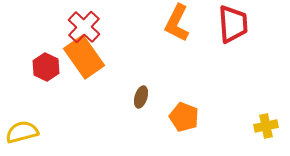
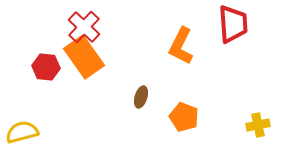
orange L-shape: moved 4 px right, 23 px down
red hexagon: rotated 20 degrees counterclockwise
yellow cross: moved 8 px left, 1 px up
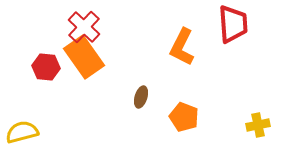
orange L-shape: moved 1 px right, 1 px down
